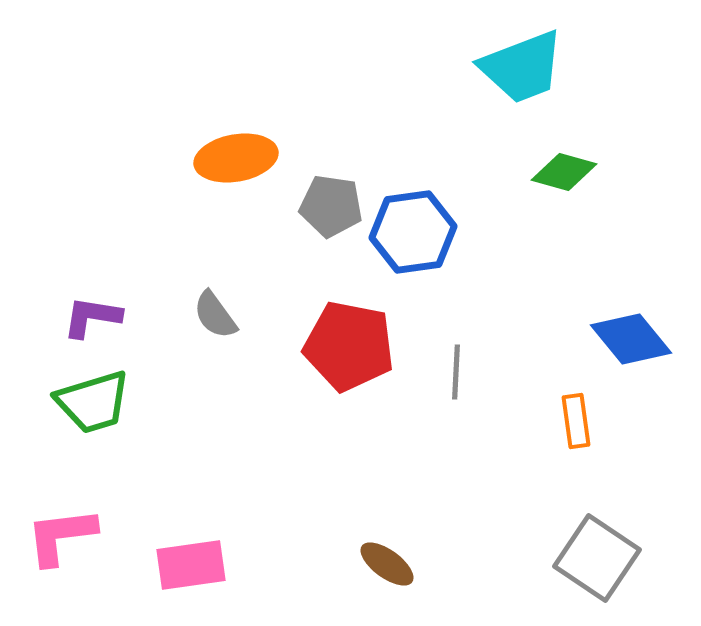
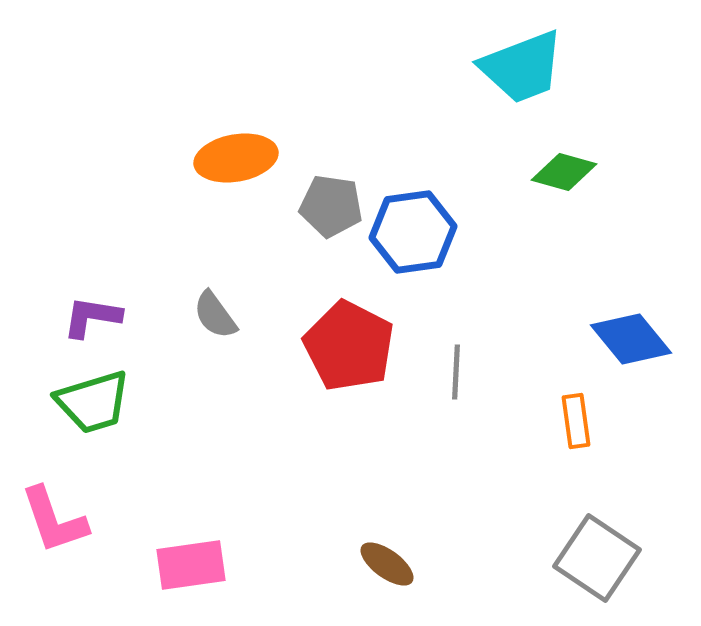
red pentagon: rotated 16 degrees clockwise
pink L-shape: moved 7 px left, 16 px up; rotated 102 degrees counterclockwise
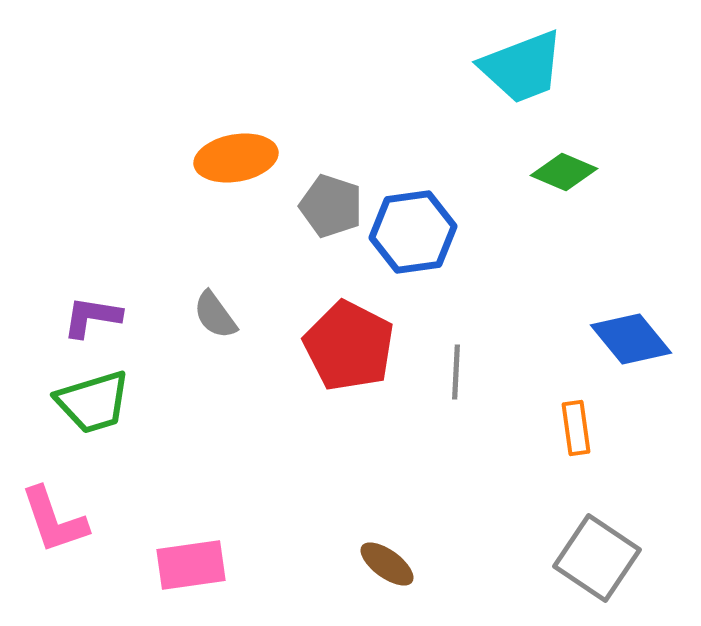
green diamond: rotated 8 degrees clockwise
gray pentagon: rotated 10 degrees clockwise
orange rectangle: moved 7 px down
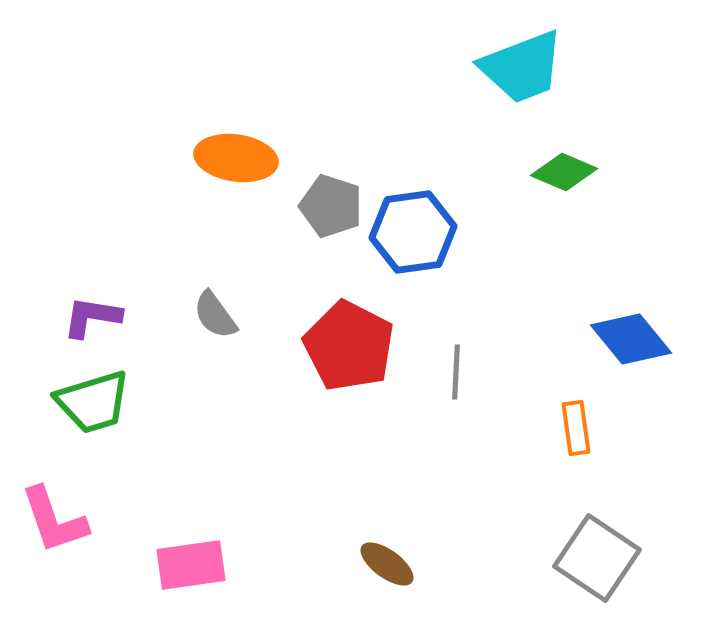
orange ellipse: rotated 18 degrees clockwise
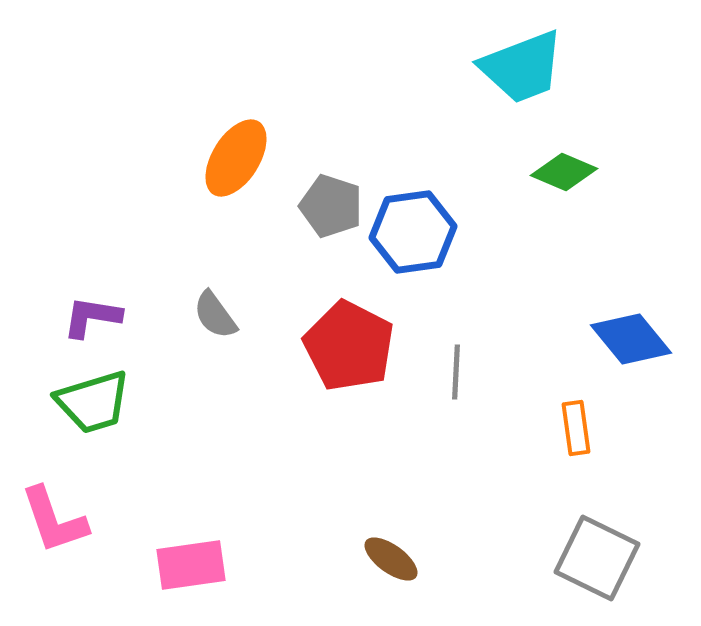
orange ellipse: rotated 66 degrees counterclockwise
gray square: rotated 8 degrees counterclockwise
brown ellipse: moved 4 px right, 5 px up
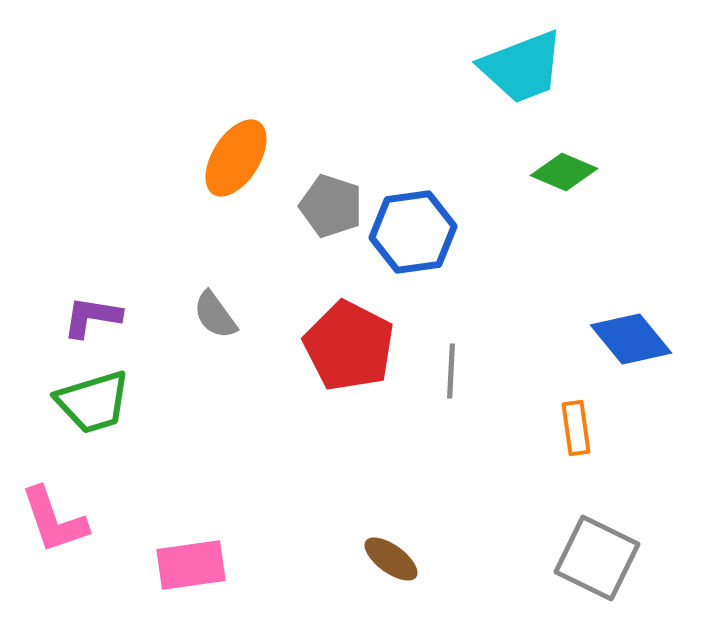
gray line: moved 5 px left, 1 px up
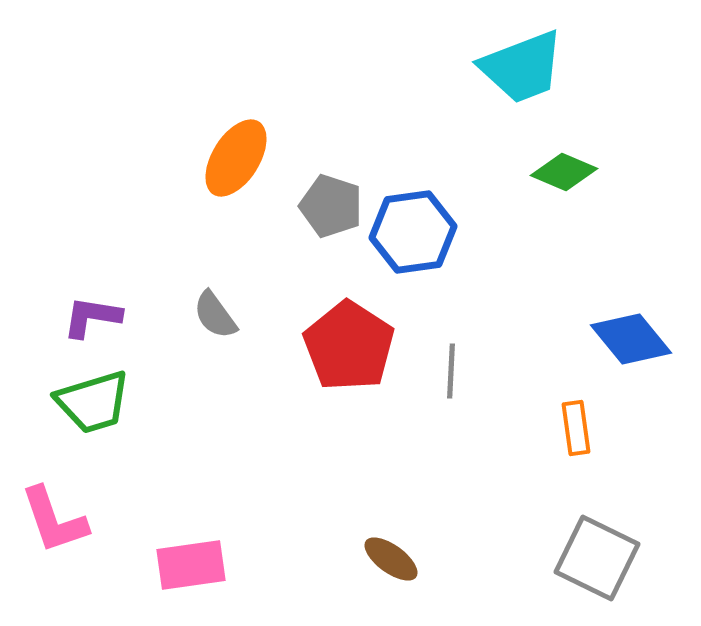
red pentagon: rotated 6 degrees clockwise
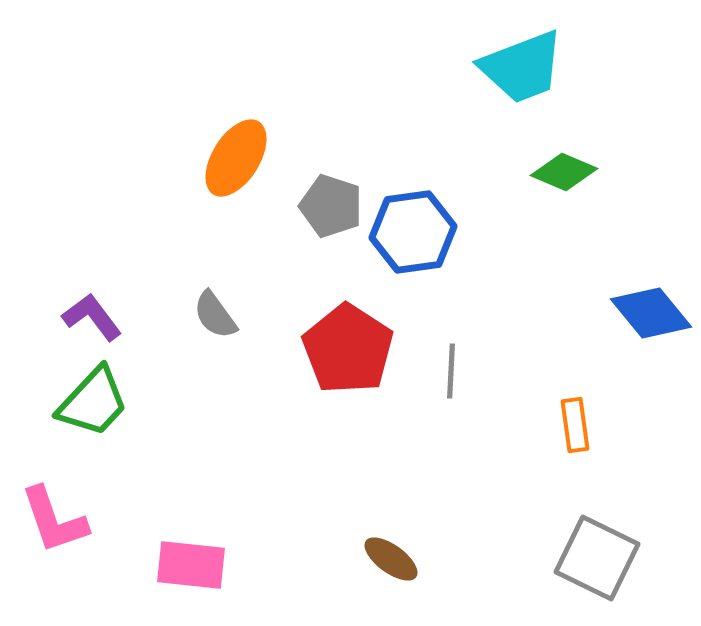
purple L-shape: rotated 44 degrees clockwise
blue diamond: moved 20 px right, 26 px up
red pentagon: moved 1 px left, 3 px down
green trapezoid: rotated 30 degrees counterclockwise
orange rectangle: moved 1 px left, 3 px up
pink rectangle: rotated 14 degrees clockwise
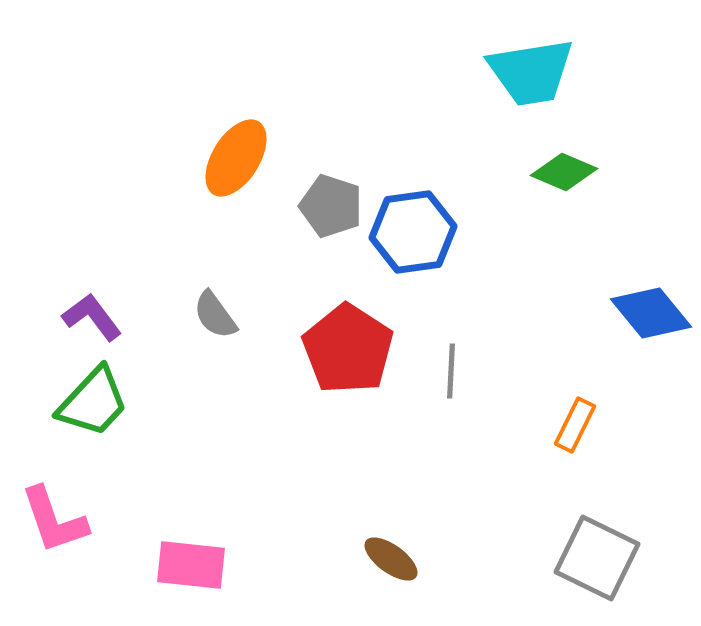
cyan trapezoid: moved 9 px right, 5 px down; rotated 12 degrees clockwise
orange rectangle: rotated 34 degrees clockwise
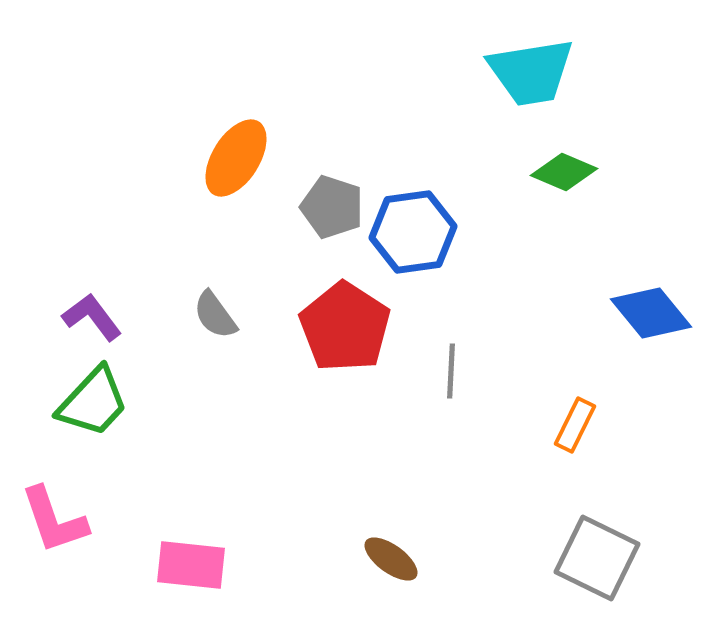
gray pentagon: moved 1 px right, 1 px down
red pentagon: moved 3 px left, 22 px up
